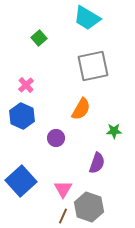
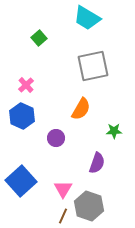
gray hexagon: moved 1 px up
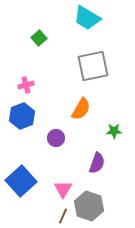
pink cross: rotated 28 degrees clockwise
blue hexagon: rotated 15 degrees clockwise
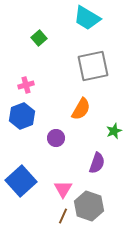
green star: rotated 21 degrees counterclockwise
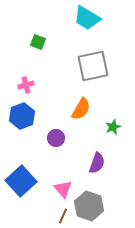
green square: moved 1 px left, 4 px down; rotated 28 degrees counterclockwise
green star: moved 1 px left, 4 px up
pink triangle: rotated 12 degrees counterclockwise
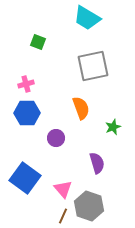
pink cross: moved 1 px up
orange semicircle: moved 1 px up; rotated 50 degrees counterclockwise
blue hexagon: moved 5 px right, 3 px up; rotated 20 degrees clockwise
purple semicircle: rotated 35 degrees counterclockwise
blue square: moved 4 px right, 3 px up; rotated 12 degrees counterclockwise
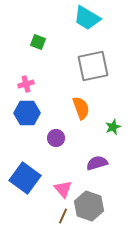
purple semicircle: rotated 90 degrees counterclockwise
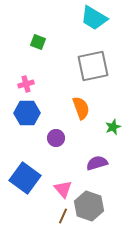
cyan trapezoid: moved 7 px right
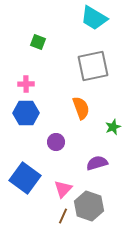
pink cross: rotated 14 degrees clockwise
blue hexagon: moved 1 px left
purple circle: moved 4 px down
pink triangle: rotated 24 degrees clockwise
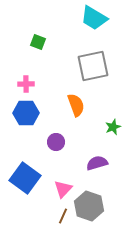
orange semicircle: moved 5 px left, 3 px up
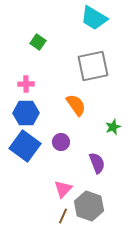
green square: rotated 14 degrees clockwise
orange semicircle: rotated 15 degrees counterclockwise
purple circle: moved 5 px right
purple semicircle: rotated 85 degrees clockwise
blue square: moved 32 px up
